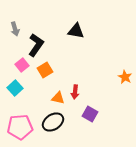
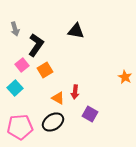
orange triangle: rotated 16 degrees clockwise
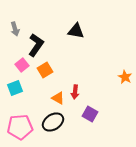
cyan square: rotated 21 degrees clockwise
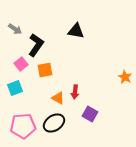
gray arrow: rotated 40 degrees counterclockwise
pink square: moved 1 px left, 1 px up
orange square: rotated 21 degrees clockwise
black ellipse: moved 1 px right, 1 px down
pink pentagon: moved 3 px right, 1 px up
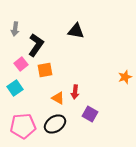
gray arrow: rotated 64 degrees clockwise
orange star: rotated 24 degrees clockwise
cyan square: rotated 14 degrees counterclockwise
black ellipse: moved 1 px right, 1 px down
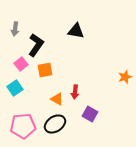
orange triangle: moved 1 px left, 1 px down
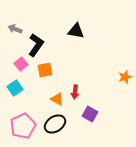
gray arrow: rotated 104 degrees clockwise
pink pentagon: rotated 20 degrees counterclockwise
